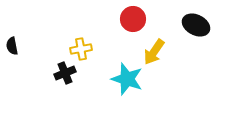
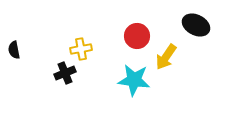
red circle: moved 4 px right, 17 px down
black semicircle: moved 2 px right, 4 px down
yellow arrow: moved 12 px right, 5 px down
cyan star: moved 7 px right, 1 px down; rotated 12 degrees counterclockwise
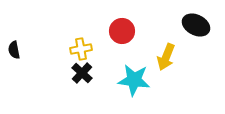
red circle: moved 15 px left, 5 px up
yellow arrow: rotated 12 degrees counterclockwise
black cross: moved 17 px right; rotated 25 degrees counterclockwise
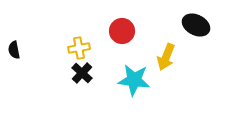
yellow cross: moved 2 px left, 1 px up
